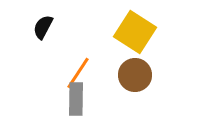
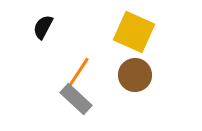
yellow square: moved 1 px left; rotated 9 degrees counterclockwise
gray rectangle: rotated 48 degrees counterclockwise
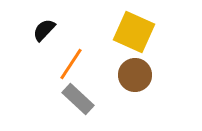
black semicircle: moved 1 px right, 3 px down; rotated 15 degrees clockwise
orange line: moved 7 px left, 9 px up
gray rectangle: moved 2 px right
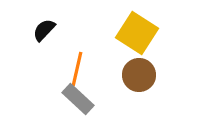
yellow square: moved 3 px right, 1 px down; rotated 9 degrees clockwise
orange line: moved 6 px right, 5 px down; rotated 20 degrees counterclockwise
brown circle: moved 4 px right
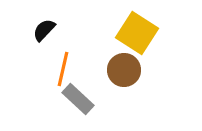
orange line: moved 14 px left
brown circle: moved 15 px left, 5 px up
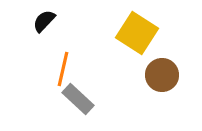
black semicircle: moved 9 px up
brown circle: moved 38 px right, 5 px down
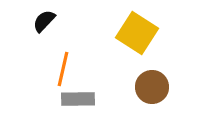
brown circle: moved 10 px left, 12 px down
gray rectangle: rotated 44 degrees counterclockwise
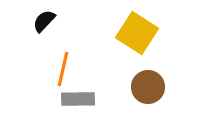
brown circle: moved 4 px left
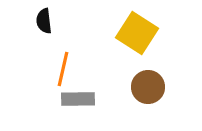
black semicircle: rotated 50 degrees counterclockwise
